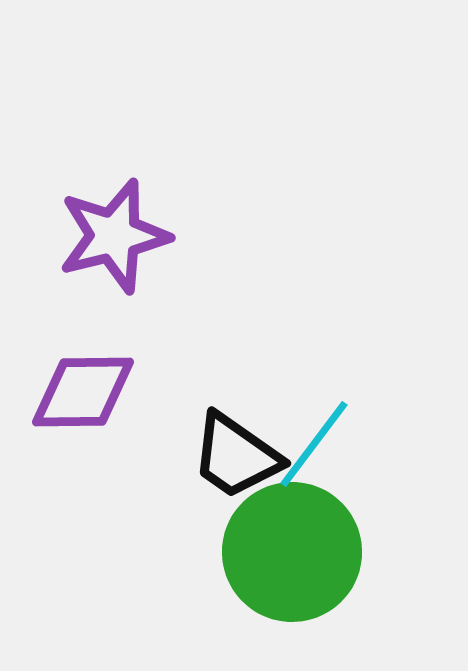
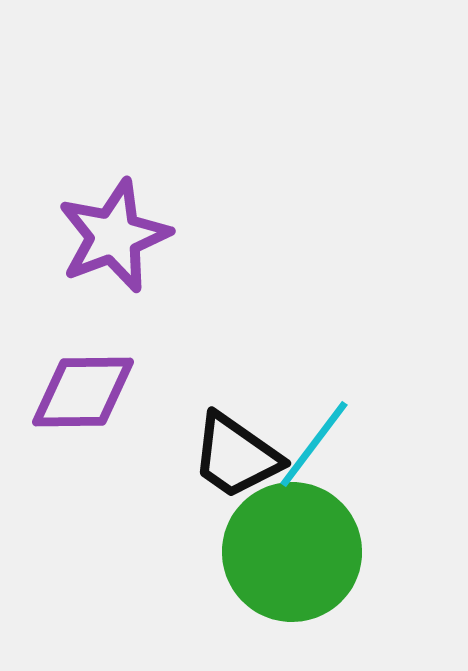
purple star: rotated 7 degrees counterclockwise
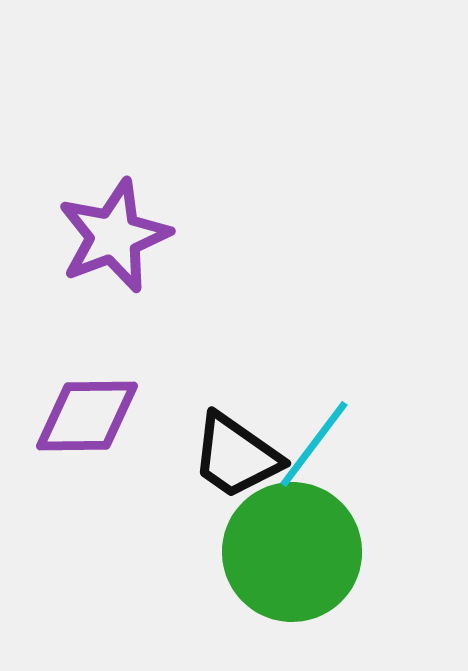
purple diamond: moved 4 px right, 24 px down
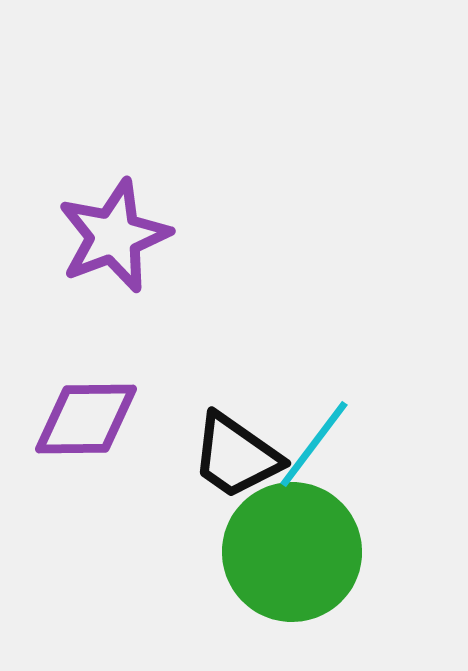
purple diamond: moved 1 px left, 3 px down
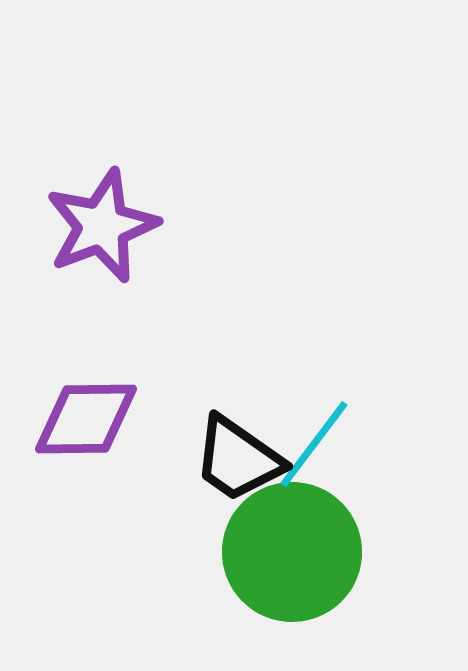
purple star: moved 12 px left, 10 px up
black trapezoid: moved 2 px right, 3 px down
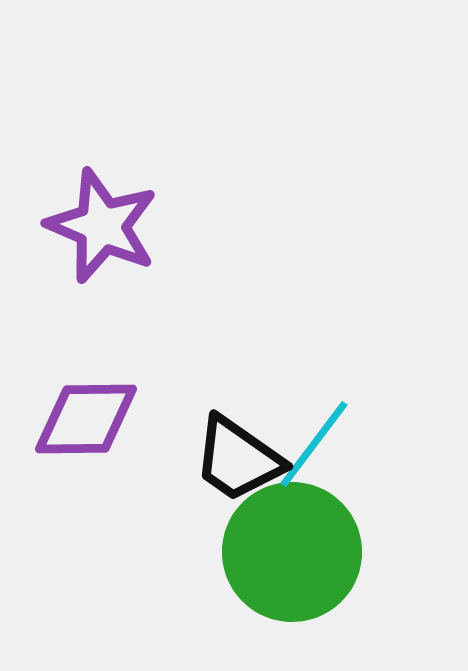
purple star: rotated 28 degrees counterclockwise
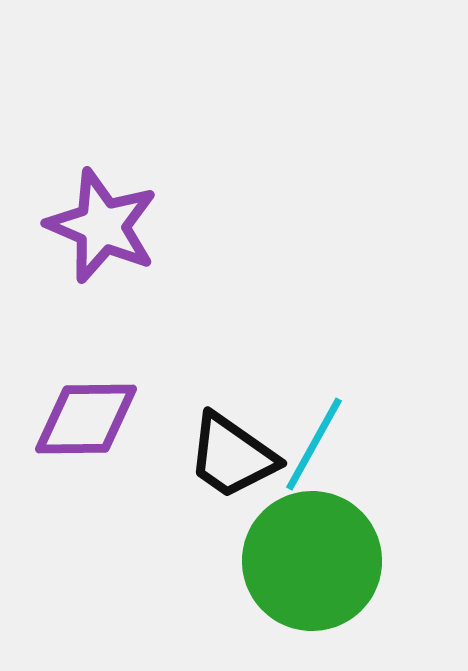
cyan line: rotated 8 degrees counterclockwise
black trapezoid: moved 6 px left, 3 px up
green circle: moved 20 px right, 9 px down
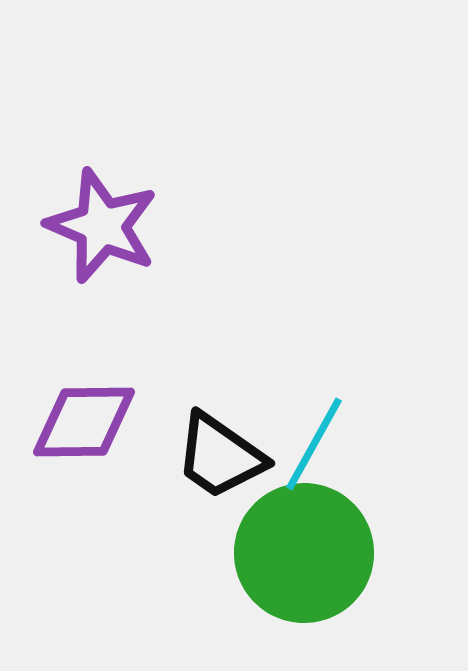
purple diamond: moved 2 px left, 3 px down
black trapezoid: moved 12 px left
green circle: moved 8 px left, 8 px up
